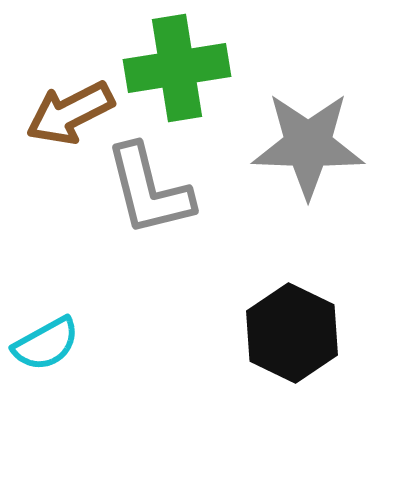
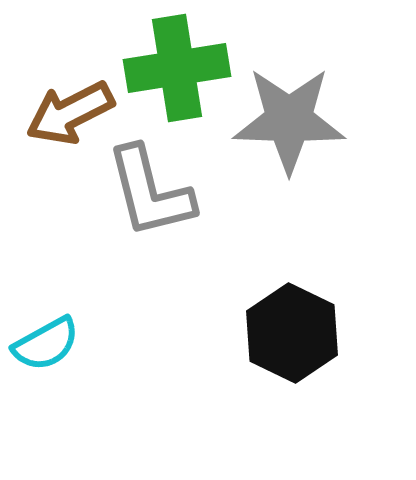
gray star: moved 19 px left, 25 px up
gray L-shape: moved 1 px right, 2 px down
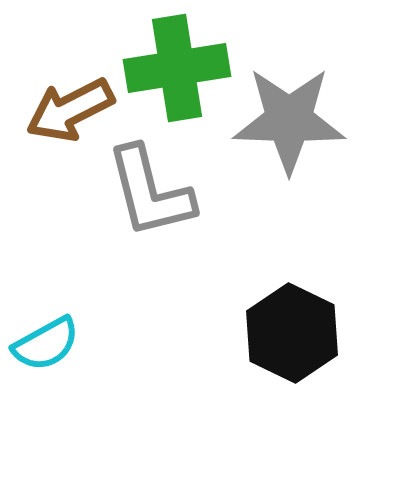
brown arrow: moved 3 px up
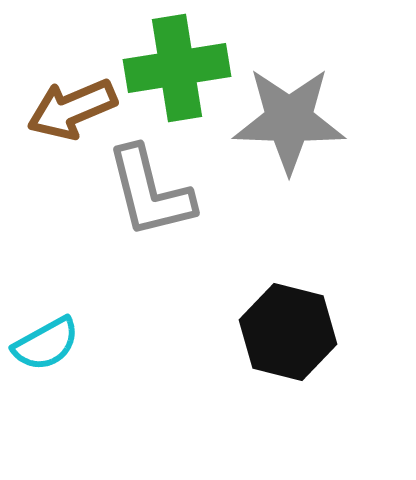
brown arrow: moved 2 px right, 1 px up; rotated 4 degrees clockwise
black hexagon: moved 4 px left, 1 px up; rotated 12 degrees counterclockwise
